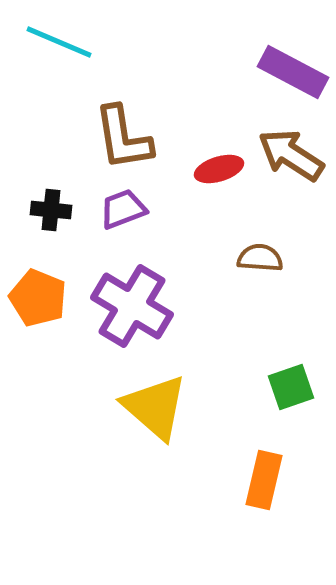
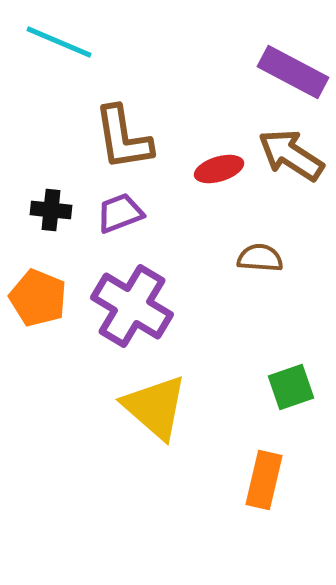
purple trapezoid: moved 3 px left, 4 px down
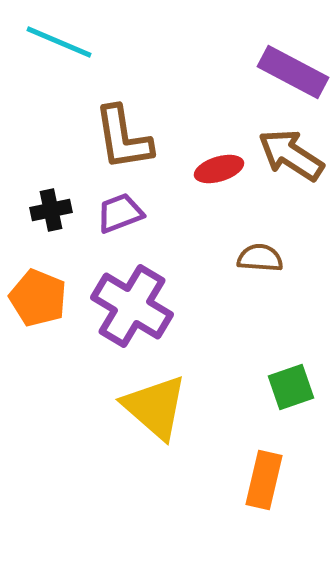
black cross: rotated 18 degrees counterclockwise
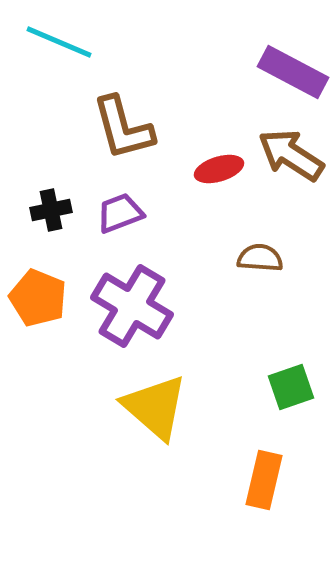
brown L-shape: moved 10 px up; rotated 6 degrees counterclockwise
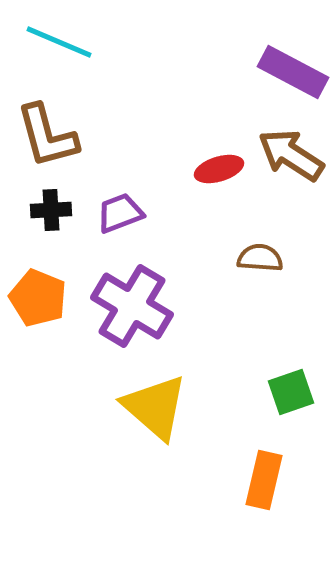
brown L-shape: moved 76 px left, 8 px down
black cross: rotated 9 degrees clockwise
green square: moved 5 px down
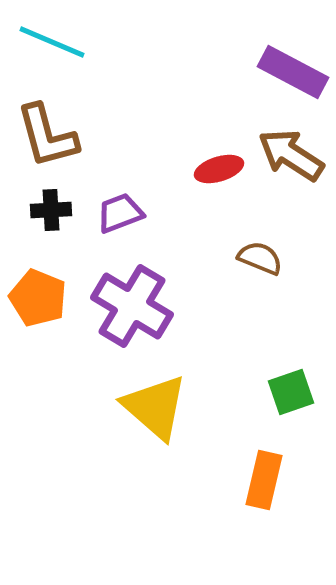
cyan line: moved 7 px left
brown semicircle: rotated 18 degrees clockwise
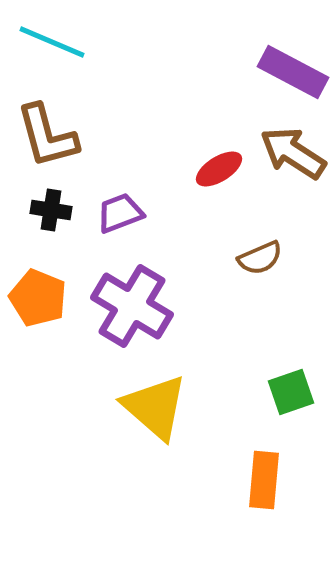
brown arrow: moved 2 px right, 2 px up
red ellipse: rotated 15 degrees counterclockwise
black cross: rotated 12 degrees clockwise
brown semicircle: rotated 135 degrees clockwise
orange rectangle: rotated 8 degrees counterclockwise
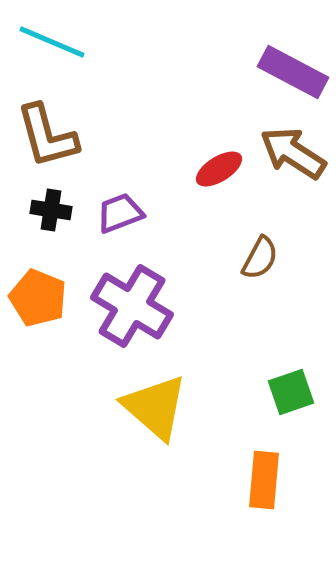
brown semicircle: rotated 39 degrees counterclockwise
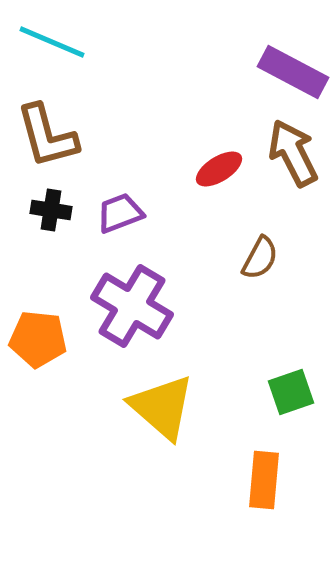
brown arrow: rotated 30 degrees clockwise
orange pentagon: moved 41 px down; rotated 16 degrees counterclockwise
yellow triangle: moved 7 px right
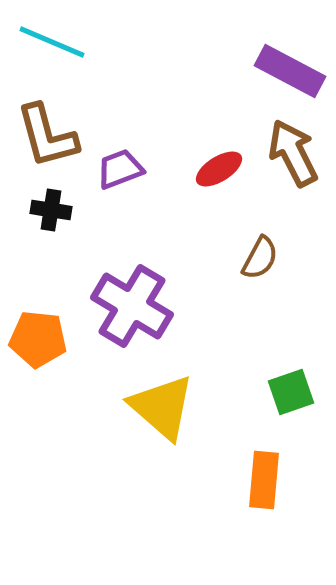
purple rectangle: moved 3 px left, 1 px up
purple trapezoid: moved 44 px up
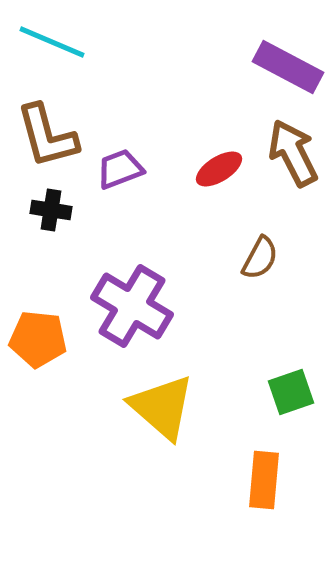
purple rectangle: moved 2 px left, 4 px up
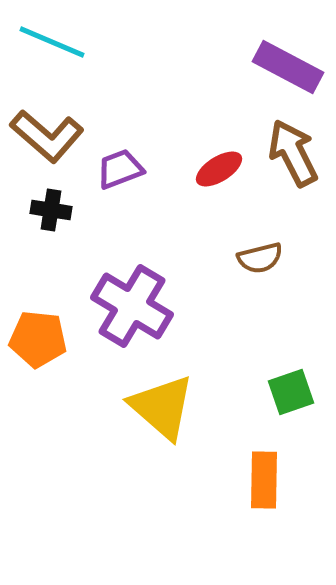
brown L-shape: rotated 34 degrees counterclockwise
brown semicircle: rotated 48 degrees clockwise
orange rectangle: rotated 4 degrees counterclockwise
